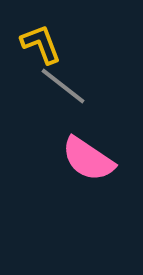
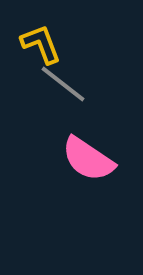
gray line: moved 2 px up
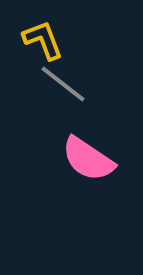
yellow L-shape: moved 2 px right, 4 px up
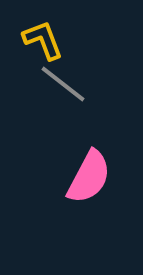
pink semicircle: moved 1 px right, 18 px down; rotated 96 degrees counterclockwise
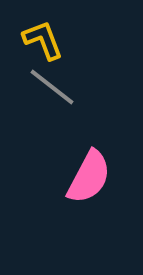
gray line: moved 11 px left, 3 px down
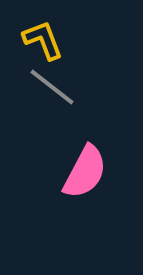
pink semicircle: moved 4 px left, 5 px up
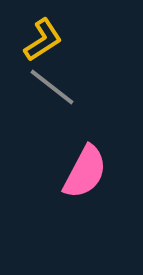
yellow L-shape: rotated 78 degrees clockwise
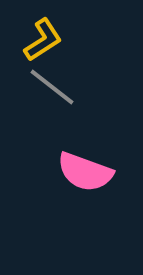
pink semicircle: rotated 82 degrees clockwise
